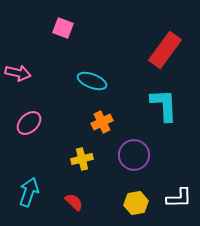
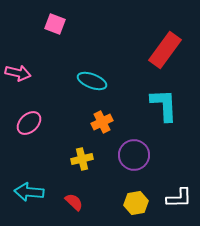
pink square: moved 8 px left, 4 px up
cyan arrow: rotated 104 degrees counterclockwise
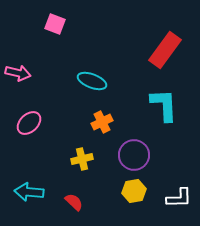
yellow hexagon: moved 2 px left, 12 px up
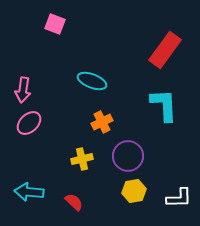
pink arrow: moved 5 px right, 17 px down; rotated 85 degrees clockwise
purple circle: moved 6 px left, 1 px down
